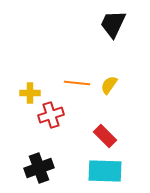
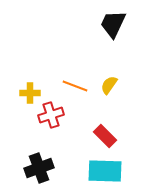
orange line: moved 2 px left, 3 px down; rotated 15 degrees clockwise
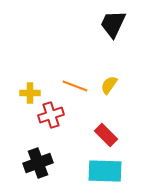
red rectangle: moved 1 px right, 1 px up
black cross: moved 1 px left, 5 px up
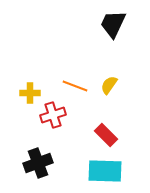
red cross: moved 2 px right
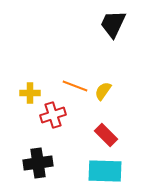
yellow semicircle: moved 6 px left, 6 px down
black cross: rotated 12 degrees clockwise
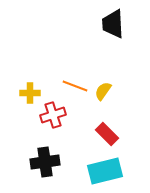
black trapezoid: rotated 28 degrees counterclockwise
red rectangle: moved 1 px right, 1 px up
black cross: moved 7 px right, 1 px up
cyan rectangle: rotated 16 degrees counterclockwise
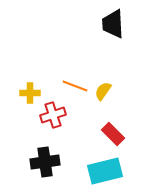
red rectangle: moved 6 px right
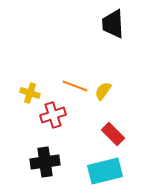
yellow cross: rotated 18 degrees clockwise
